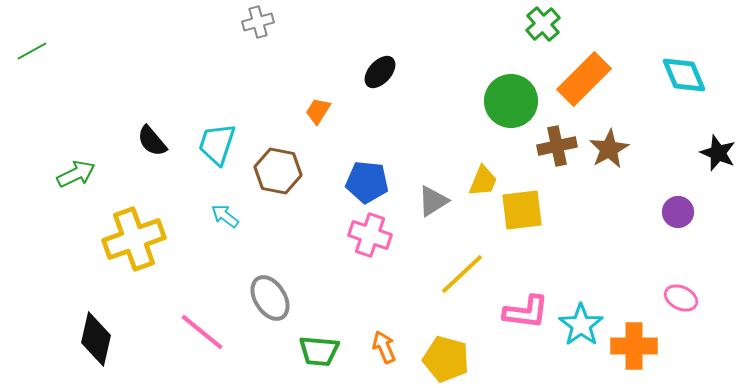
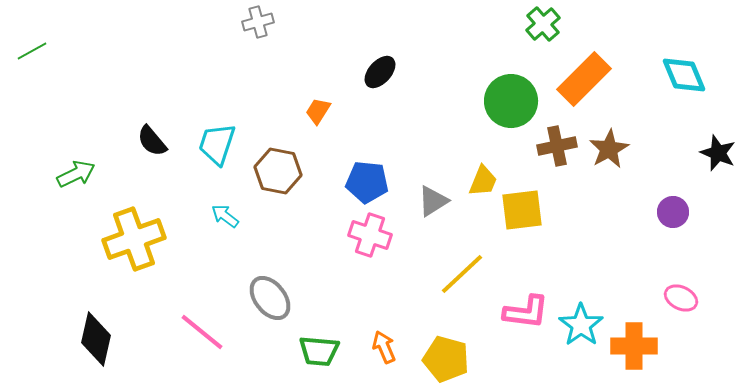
purple circle: moved 5 px left
gray ellipse: rotated 6 degrees counterclockwise
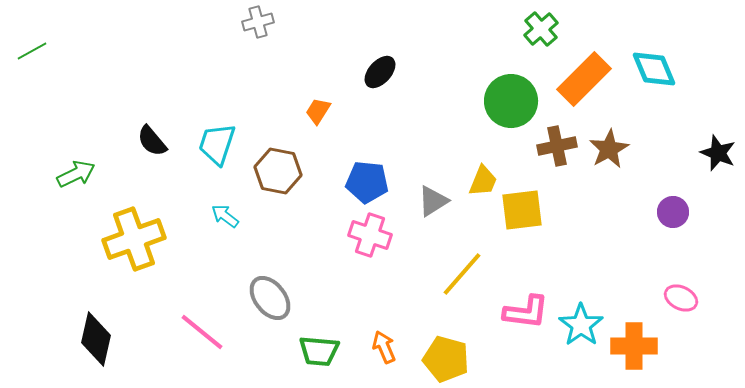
green cross: moved 2 px left, 5 px down
cyan diamond: moved 30 px left, 6 px up
yellow line: rotated 6 degrees counterclockwise
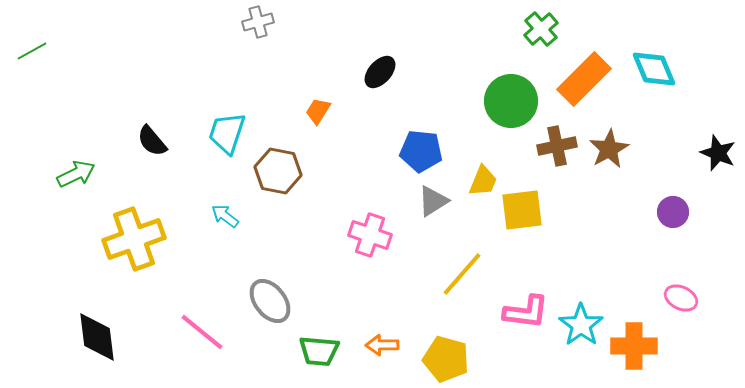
cyan trapezoid: moved 10 px right, 11 px up
blue pentagon: moved 54 px right, 31 px up
gray ellipse: moved 3 px down
black diamond: moved 1 px right, 2 px up; rotated 20 degrees counterclockwise
orange arrow: moved 2 px left, 2 px up; rotated 68 degrees counterclockwise
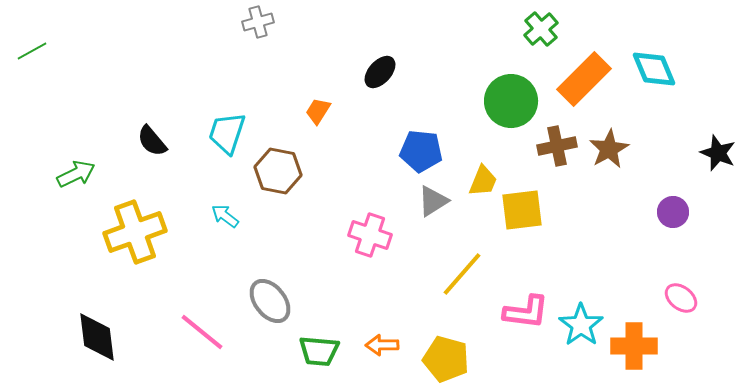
yellow cross: moved 1 px right, 7 px up
pink ellipse: rotated 12 degrees clockwise
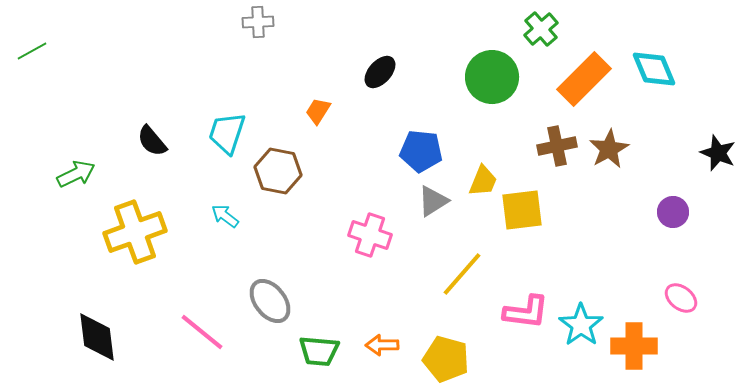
gray cross: rotated 12 degrees clockwise
green circle: moved 19 px left, 24 px up
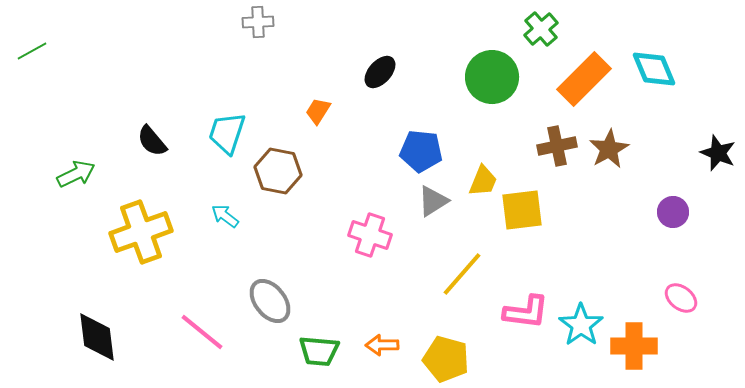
yellow cross: moved 6 px right
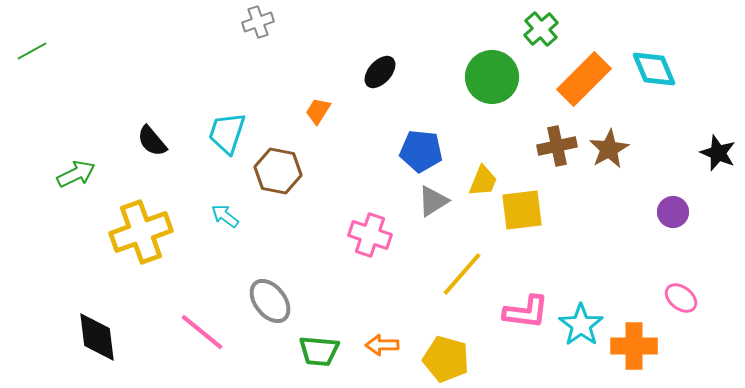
gray cross: rotated 16 degrees counterclockwise
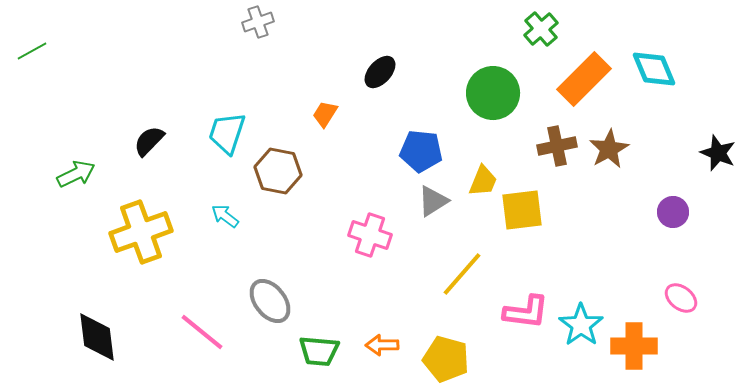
green circle: moved 1 px right, 16 px down
orange trapezoid: moved 7 px right, 3 px down
black semicircle: moved 3 px left; rotated 84 degrees clockwise
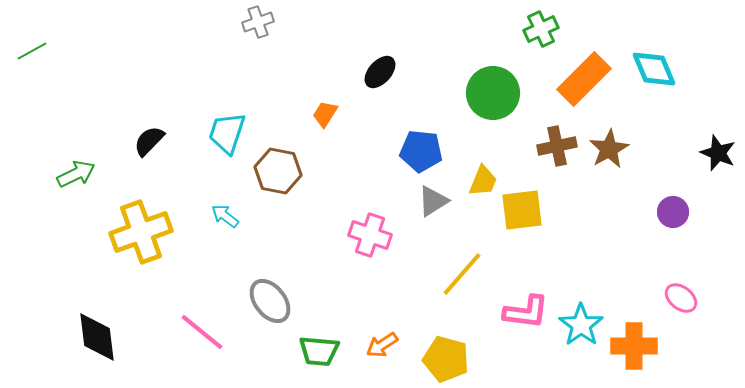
green cross: rotated 16 degrees clockwise
orange arrow: rotated 32 degrees counterclockwise
